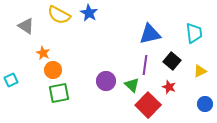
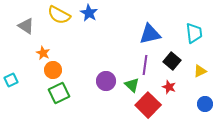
green square: rotated 15 degrees counterclockwise
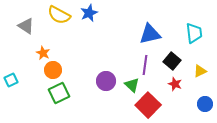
blue star: rotated 18 degrees clockwise
red star: moved 6 px right, 3 px up
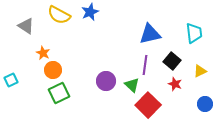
blue star: moved 1 px right, 1 px up
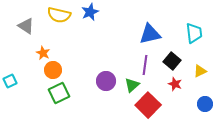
yellow semicircle: rotated 15 degrees counterclockwise
cyan square: moved 1 px left, 1 px down
green triangle: rotated 35 degrees clockwise
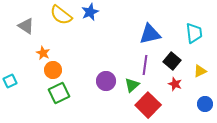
yellow semicircle: moved 2 px right; rotated 25 degrees clockwise
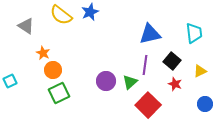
green triangle: moved 2 px left, 3 px up
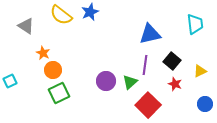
cyan trapezoid: moved 1 px right, 9 px up
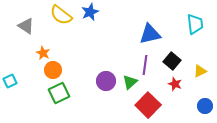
blue circle: moved 2 px down
